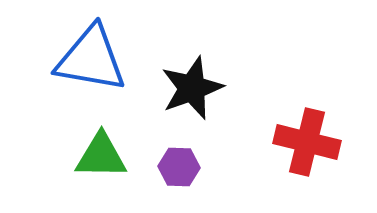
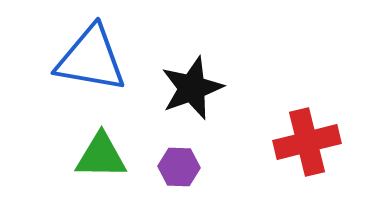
red cross: rotated 28 degrees counterclockwise
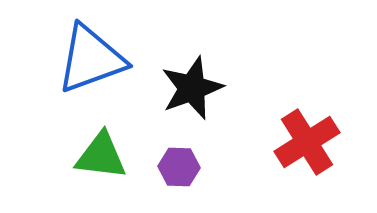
blue triangle: rotated 30 degrees counterclockwise
red cross: rotated 18 degrees counterclockwise
green triangle: rotated 6 degrees clockwise
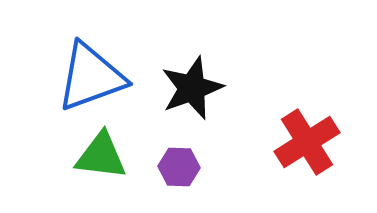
blue triangle: moved 18 px down
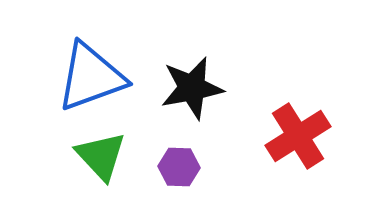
black star: rotated 10 degrees clockwise
red cross: moved 9 px left, 6 px up
green triangle: rotated 40 degrees clockwise
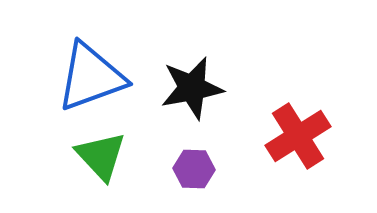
purple hexagon: moved 15 px right, 2 px down
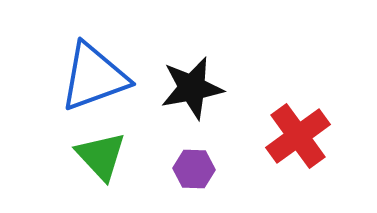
blue triangle: moved 3 px right
red cross: rotated 4 degrees counterclockwise
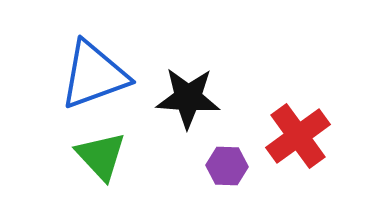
blue triangle: moved 2 px up
black star: moved 4 px left, 10 px down; rotated 14 degrees clockwise
purple hexagon: moved 33 px right, 3 px up
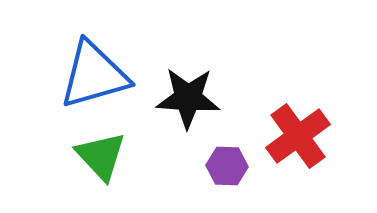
blue triangle: rotated 4 degrees clockwise
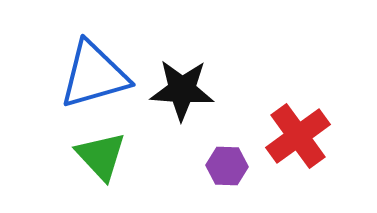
black star: moved 6 px left, 8 px up
